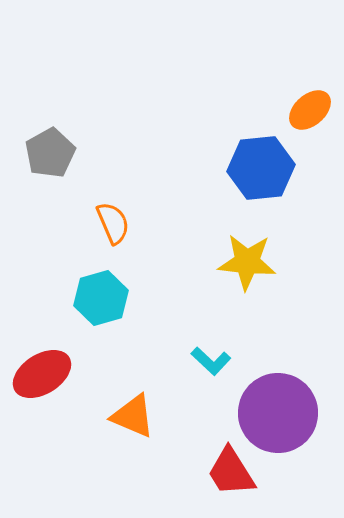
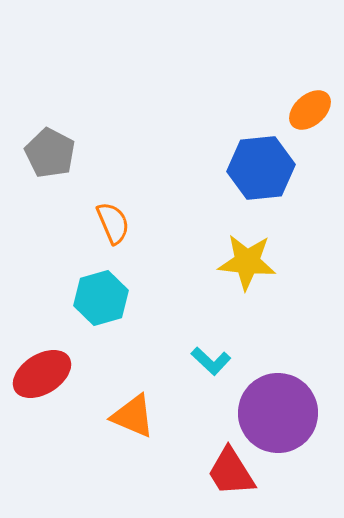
gray pentagon: rotated 15 degrees counterclockwise
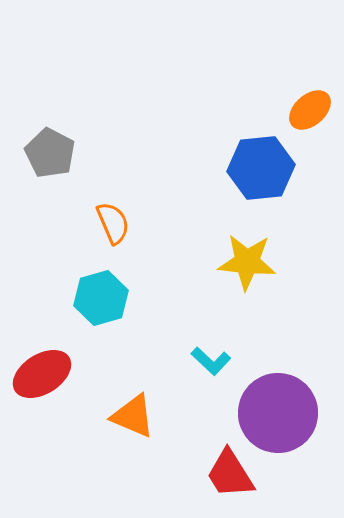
red trapezoid: moved 1 px left, 2 px down
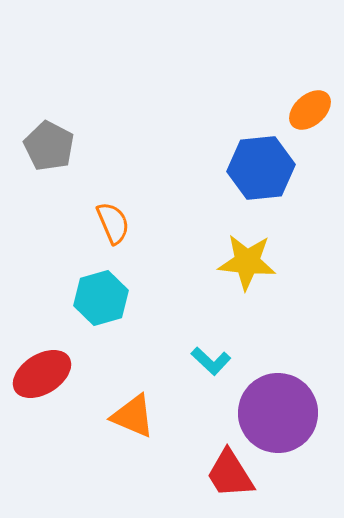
gray pentagon: moved 1 px left, 7 px up
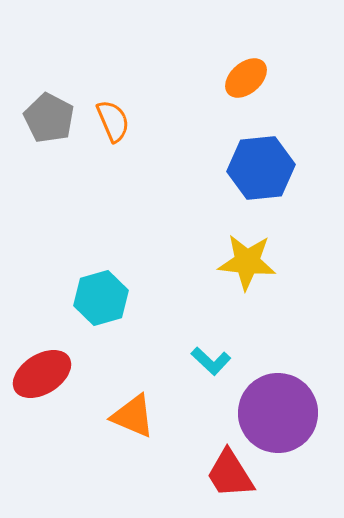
orange ellipse: moved 64 px left, 32 px up
gray pentagon: moved 28 px up
orange semicircle: moved 102 px up
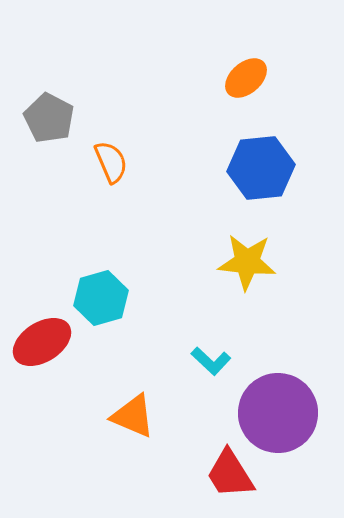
orange semicircle: moved 2 px left, 41 px down
red ellipse: moved 32 px up
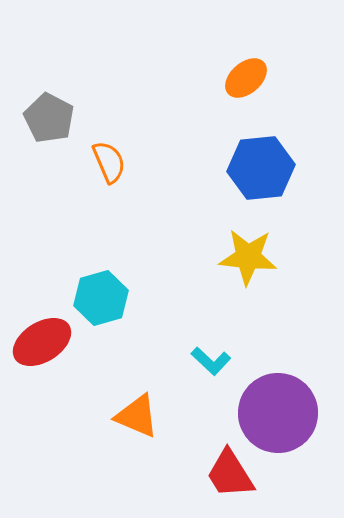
orange semicircle: moved 2 px left
yellow star: moved 1 px right, 5 px up
orange triangle: moved 4 px right
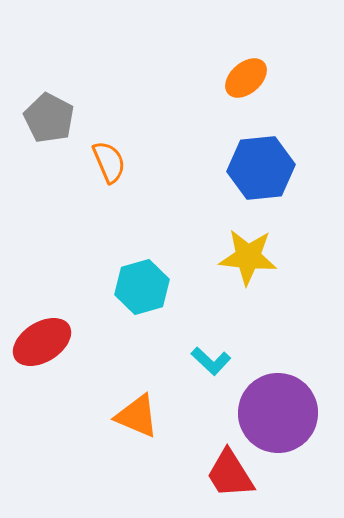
cyan hexagon: moved 41 px right, 11 px up
